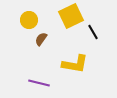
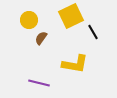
brown semicircle: moved 1 px up
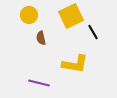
yellow circle: moved 5 px up
brown semicircle: rotated 48 degrees counterclockwise
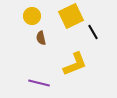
yellow circle: moved 3 px right, 1 px down
yellow L-shape: rotated 32 degrees counterclockwise
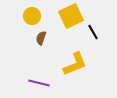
brown semicircle: rotated 32 degrees clockwise
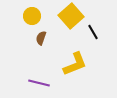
yellow square: rotated 15 degrees counterclockwise
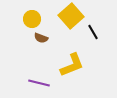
yellow circle: moved 3 px down
brown semicircle: rotated 88 degrees counterclockwise
yellow L-shape: moved 3 px left, 1 px down
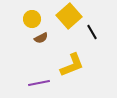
yellow square: moved 2 px left
black line: moved 1 px left
brown semicircle: rotated 48 degrees counterclockwise
purple line: rotated 25 degrees counterclockwise
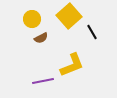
purple line: moved 4 px right, 2 px up
